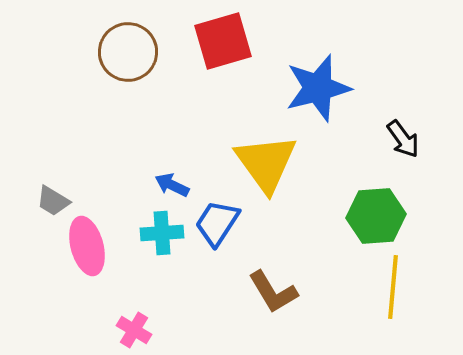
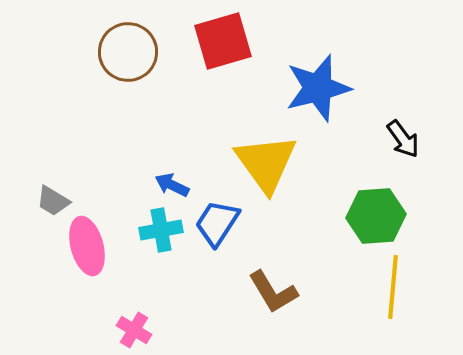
cyan cross: moved 1 px left, 3 px up; rotated 6 degrees counterclockwise
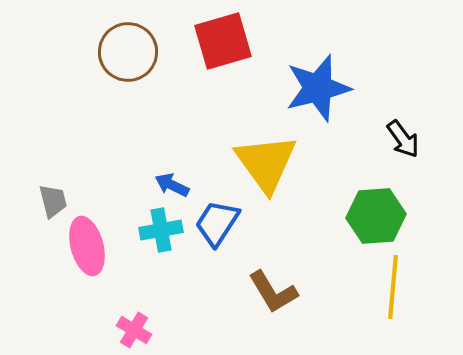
gray trapezoid: rotated 135 degrees counterclockwise
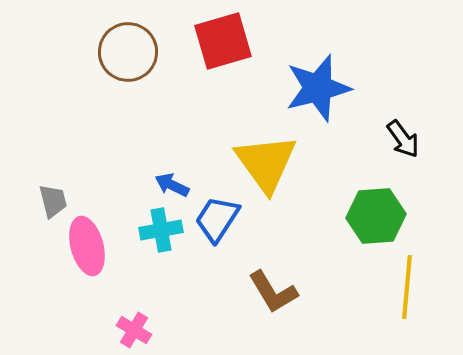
blue trapezoid: moved 4 px up
yellow line: moved 14 px right
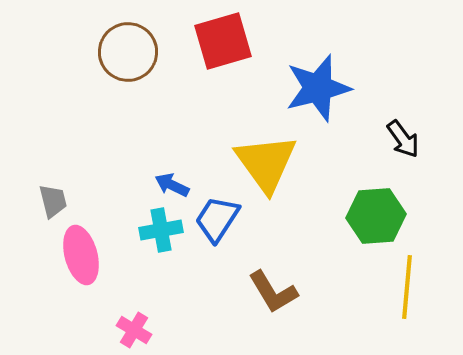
pink ellipse: moved 6 px left, 9 px down
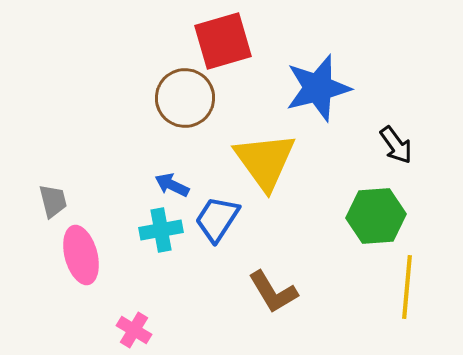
brown circle: moved 57 px right, 46 px down
black arrow: moved 7 px left, 6 px down
yellow triangle: moved 1 px left, 2 px up
